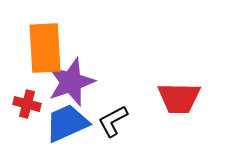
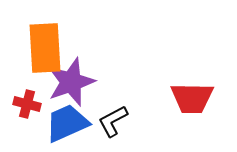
red trapezoid: moved 13 px right
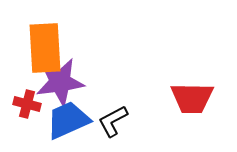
purple star: moved 11 px left; rotated 12 degrees clockwise
blue trapezoid: moved 1 px right, 3 px up
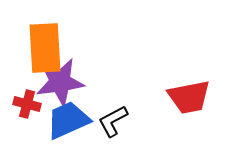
red trapezoid: moved 3 px left, 1 px up; rotated 12 degrees counterclockwise
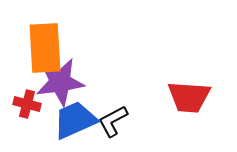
red trapezoid: rotated 15 degrees clockwise
blue trapezoid: moved 7 px right
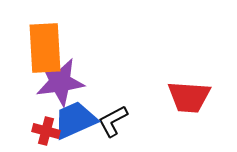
red cross: moved 19 px right, 27 px down
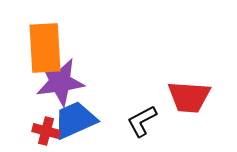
black L-shape: moved 29 px right
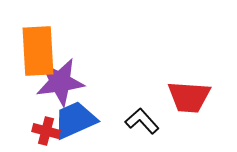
orange rectangle: moved 7 px left, 3 px down
black L-shape: rotated 76 degrees clockwise
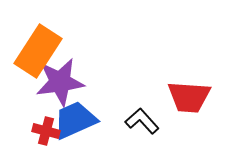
orange rectangle: rotated 36 degrees clockwise
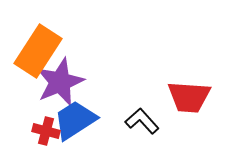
purple star: rotated 15 degrees counterclockwise
blue trapezoid: rotated 9 degrees counterclockwise
